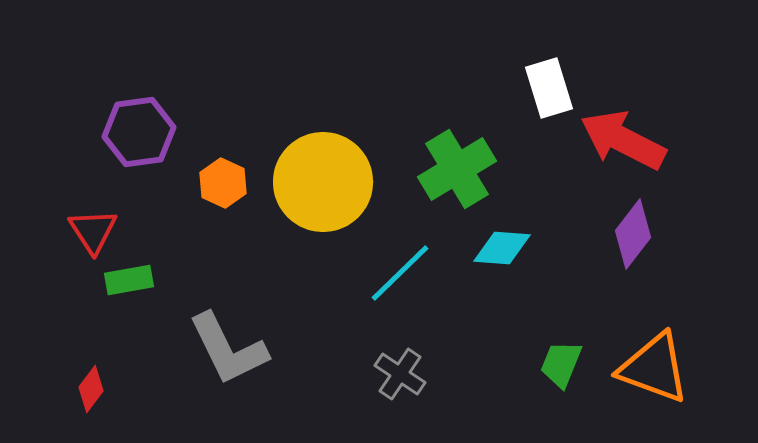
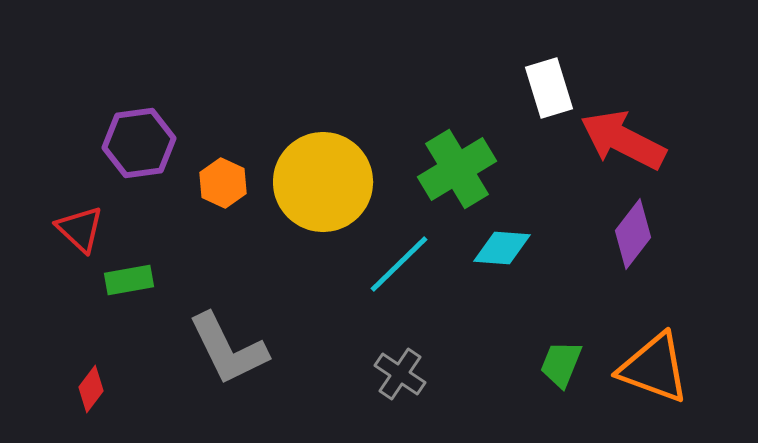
purple hexagon: moved 11 px down
red triangle: moved 13 px left, 2 px up; rotated 14 degrees counterclockwise
cyan line: moved 1 px left, 9 px up
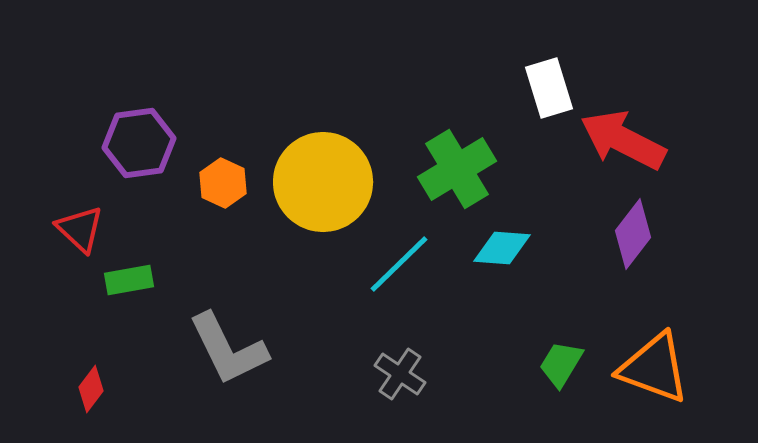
green trapezoid: rotated 9 degrees clockwise
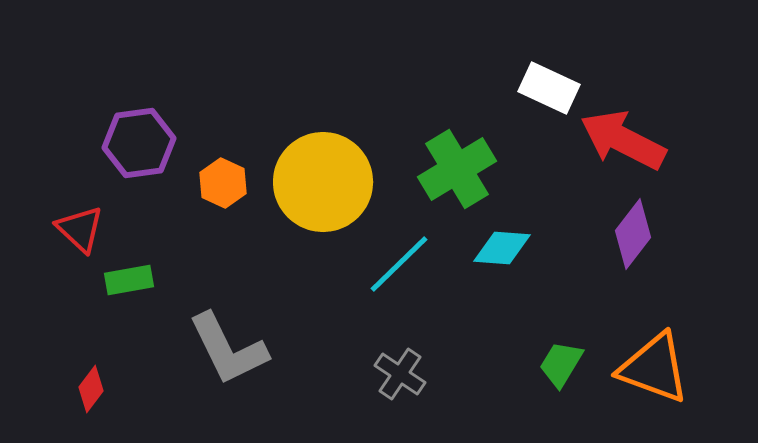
white rectangle: rotated 48 degrees counterclockwise
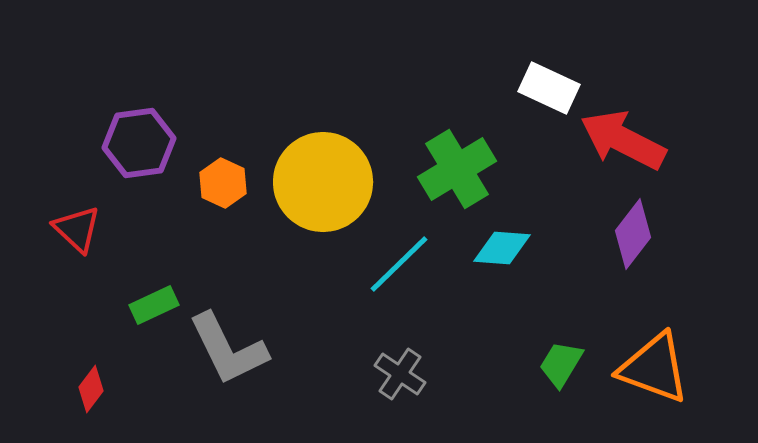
red triangle: moved 3 px left
green rectangle: moved 25 px right, 25 px down; rotated 15 degrees counterclockwise
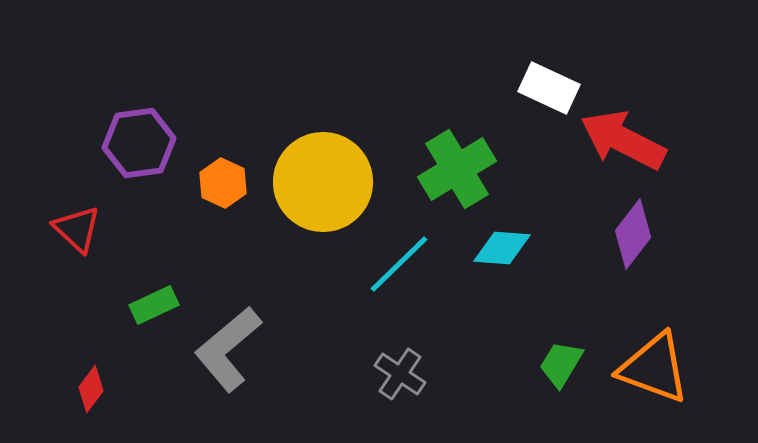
gray L-shape: rotated 76 degrees clockwise
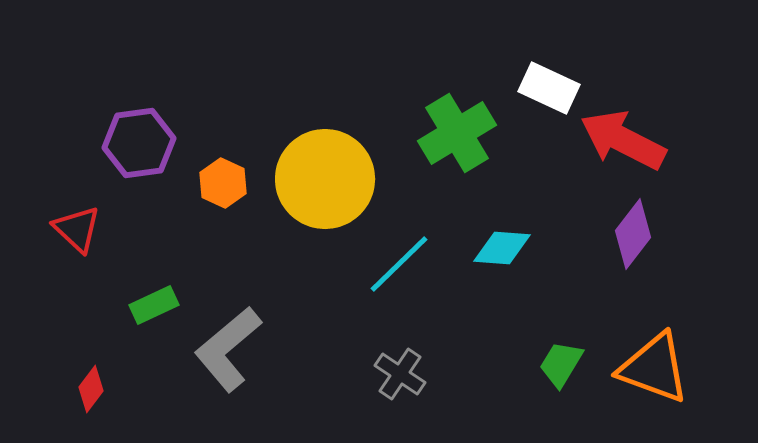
green cross: moved 36 px up
yellow circle: moved 2 px right, 3 px up
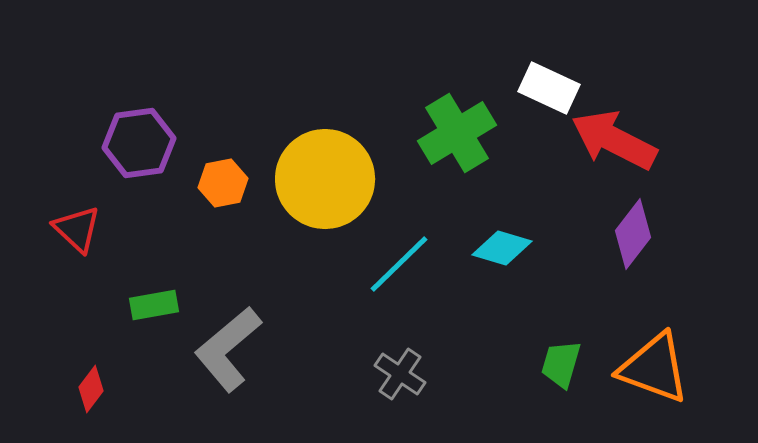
red arrow: moved 9 px left
orange hexagon: rotated 24 degrees clockwise
cyan diamond: rotated 12 degrees clockwise
green rectangle: rotated 15 degrees clockwise
green trapezoid: rotated 15 degrees counterclockwise
